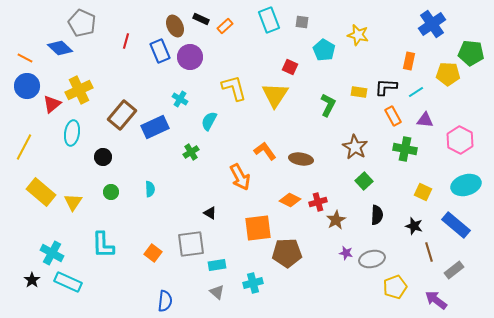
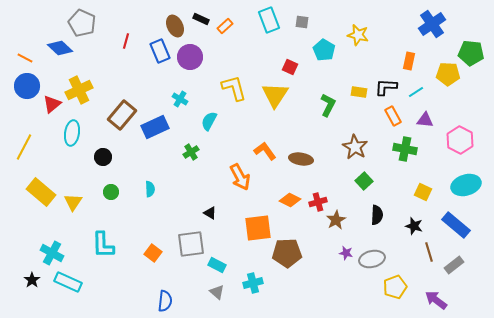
cyan rectangle at (217, 265): rotated 36 degrees clockwise
gray rectangle at (454, 270): moved 5 px up
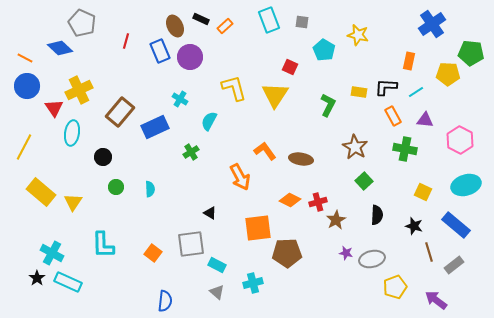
red triangle at (52, 104): moved 2 px right, 4 px down; rotated 24 degrees counterclockwise
brown rectangle at (122, 115): moved 2 px left, 3 px up
green circle at (111, 192): moved 5 px right, 5 px up
black star at (32, 280): moved 5 px right, 2 px up
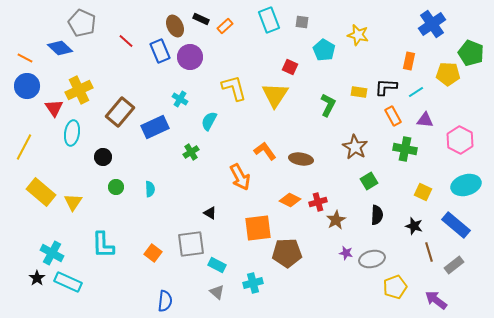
red line at (126, 41): rotated 63 degrees counterclockwise
green pentagon at (471, 53): rotated 15 degrees clockwise
green square at (364, 181): moved 5 px right; rotated 12 degrees clockwise
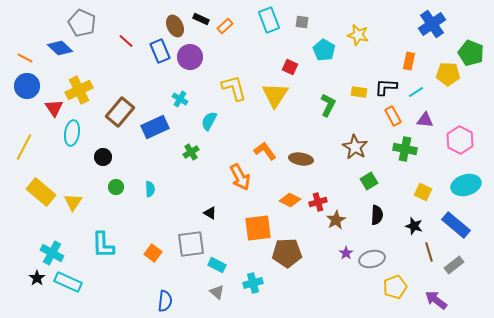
purple star at (346, 253): rotated 24 degrees clockwise
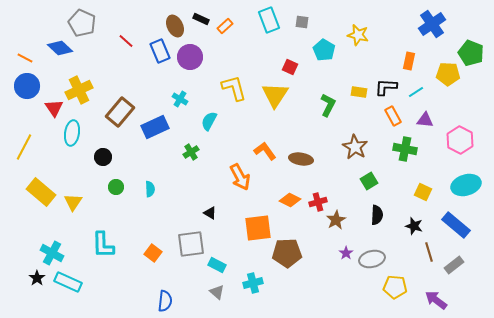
yellow pentagon at (395, 287): rotated 25 degrees clockwise
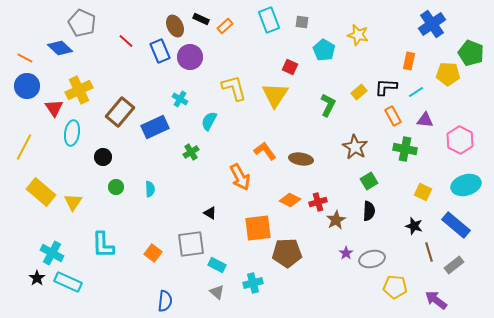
yellow rectangle at (359, 92): rotated 49 degrees counterclockwise
black semicircle at (377, 215): moved 8 px left, 4 px up
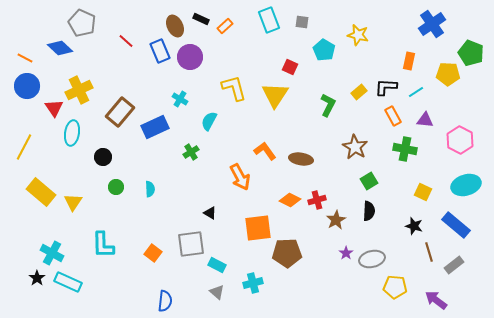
red cross at (318, 202): moved 1 px left, 2 px up
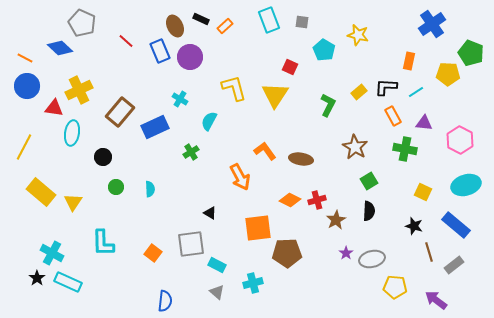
red triangle at (54, 108): rotated 48 degrees counterclockwise
purple triangle at (425, 120): moved 1 px left, 3 px down
cyan L-shape at (103, 245): moved 2 px up
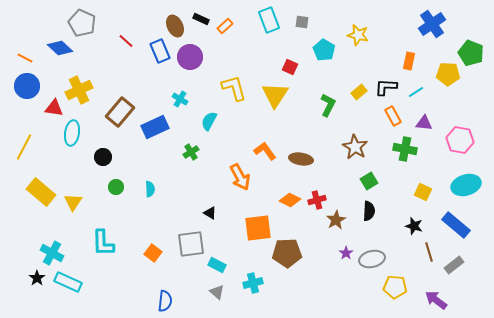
pink hexagon at (460, 140): rotated 16 degrees counterclockwise
